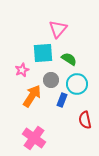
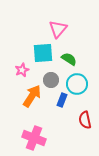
pink cross: rotated 15 degrees counterclockwise
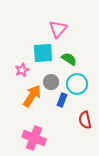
gray circle: moved 2 px down
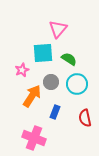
blue rectangle: moved 7 px left, 12 px down
red semicircle: moved 2 px up
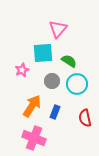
green semicircle: moved 2 px down
gray circle: moved 1 px right, 1 px up
orange arrow: moved 10 px down
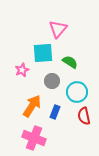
green semicircle: moved 1 px right, 1 px down
cyan circle: moved 8 px down
red semicircle: moved 1 px left, 2 px up
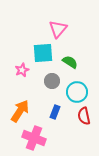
orange arrow: moved 12 px left, 5 px down
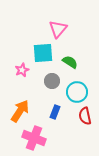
red semicircle: moved 1 px right
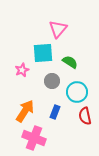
orange arrow: moved 5 px right
